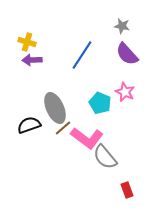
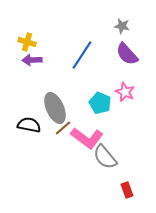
black semicircle: rotated 30 degrees clockwise
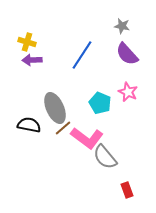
pink star: moved 3 px right
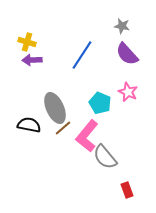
pink L-shape: moved 2 px up; rotated 92 degrees clockwise
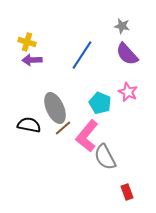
gray semicircle: rotated 12 degrees clockwise
red rectangle: moved 2 px down
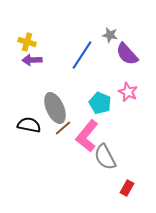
gray star: moved 12 px left, 9 px down
red rectangle: moved 4 px up; rotated 49 degrees clockwise
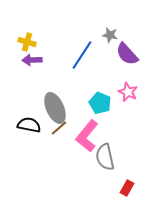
brown line: moved 4 px left
gray semicircle: rotated 16 degrees clockwise
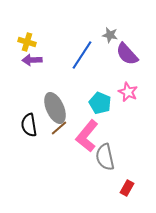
black semicircle: rotated 110 degrees counterclockwise
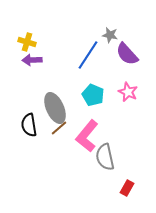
blue line: moved 6 px right
cyan pentagon: moved 7 px left, 8 px up
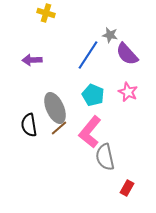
yellow cross: moved 19 px right, 29 px up
pink L-shape: moved 3 px right, 4 px up
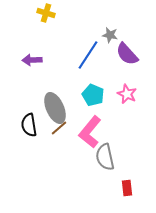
pink star: moved 1 px left, 2 px down
red rectangle: rotated 35 degrees counterclockwise
